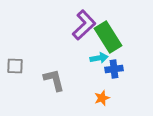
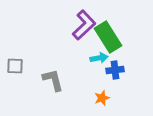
blue cross: moved 1 px right, 1 px down
gray L-shape: moved 1 px left
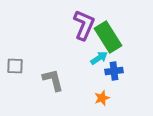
purple L-shape: rotated 24 degrees counterclockwise
cyan arrow: rotated 24 degrees counterclockwise
blue cross: moved 1 px left, 1 px down
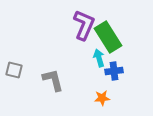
cyan arrow: rotated 72 degrees counterclockwise
gray square: moved 1 px left, 4 px down; rotated 12 degrees clockwise
orange star: rotated 14 degrees clockwise
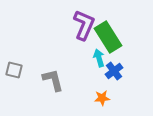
blue cross: rotated 30 degrees counterclockwise
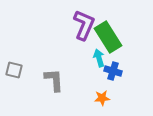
blue cross: moved 1 px left; rotated 36 degrees counterclockwise
gray L-shape: moved 1 px right; rotated 10 degrees clockwise
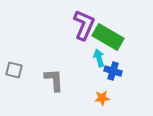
green rectangle: rotated 28 degrees counterclockwise
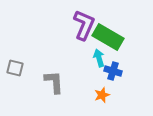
gray square: moved 1 px right, 2 px up
gray L-shape: moved 2 px down
orange star: moved 3 px up; rotated 14 degrees counterclockwise
